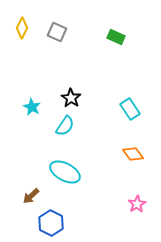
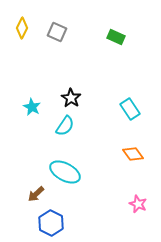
brown arrow: moved 5 px right, 2 px up
pink star: moved 1 px right; rotated 18 degrees counterclockwise
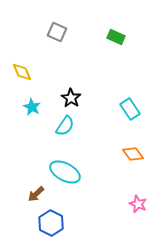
yellow diamond: moved 44 px down; rotated 50 degrees counterclockwise
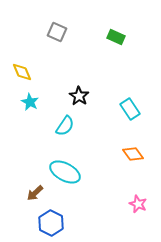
black star: moved 8 px right, 2 px up
cyan star: moved 2 px left, 5 px up
brown arrow: moved 1 px left, 1 px up
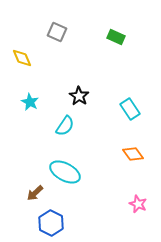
yellow diamond: moved 14 px up
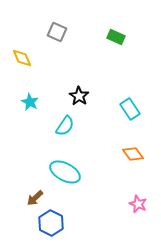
brown arrow: moved 5 px down
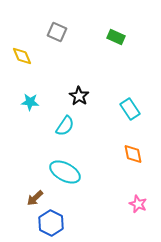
yellow diamond: moved 2 px up
cyan star: rotated 24 degrees counterclockwise
orange diamond: rotated 25 degrees clockwise
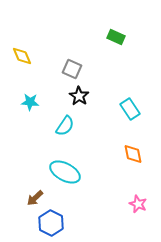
gray square: moved 15 px right, 37 px down
